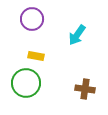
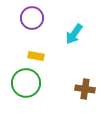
purple circle: moved 1 px up
cyan arrow: moved 3 px left, 1 px up
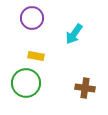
brown cross: moved 1 px up
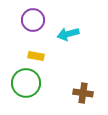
purple circle: moved 1 px right, 2 px down
cyan arrow: moved 6 px left; rotated 40 degrees clockwise
brown cross: moved 2 px left, 5 px down
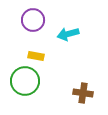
green circle: moved 1 px left, 2 px up
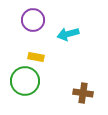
yellow rectangle: moved 1 px down
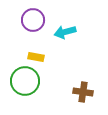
cyan arrow: moved 3 px left, 2 px up
brown cross: moved 1 px up
